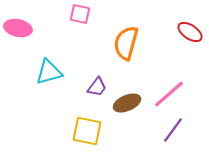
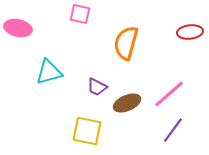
red ellipse: rotated 40 degrees counterclockwise
purple trapezoid: rotated 80 degrees clockwise
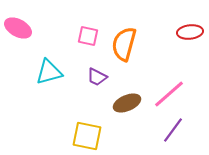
pink square: moved 8 px right, 22 px down
pink ellipse: rotated 16 degrees clockwise
orange semicircle: moved 2 px left, 1 px down
purple trapezoid: moved 10 px up
yellow square: moved 5 px down
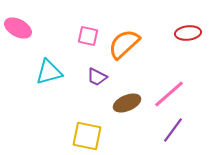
red ellipse: moved 2 px left, 1 px down
orange semicircle: rotated 32 degrees clockwise
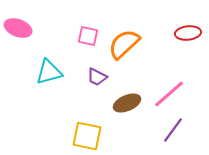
pink ellipse: rotated 8 degrees counterclockwise
